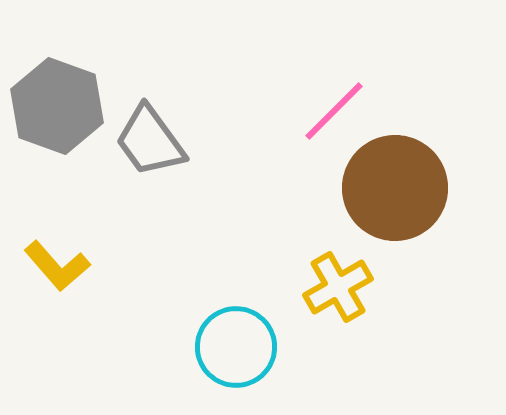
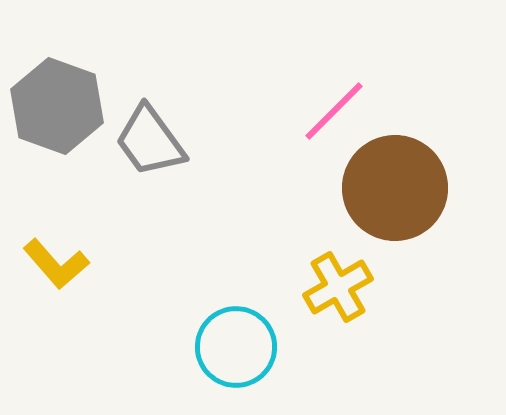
yellow L-shape: moved 1 px left, 2 px up
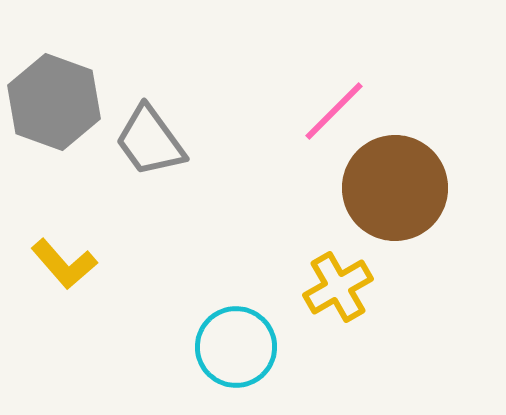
gray hexagon: moved 3 px left, 4 px up
yellow L-shape: moved 8 px right
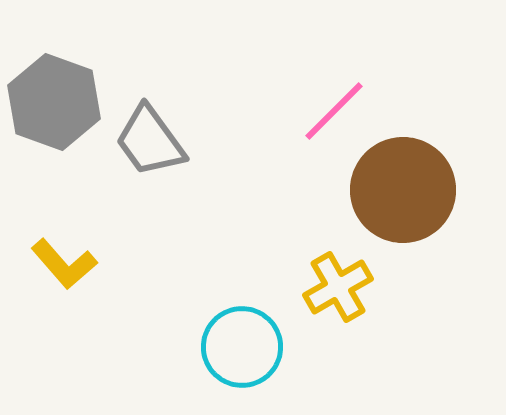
brown circle: moved 8 px right, 2 px down
cyan circle: moved 6 px right
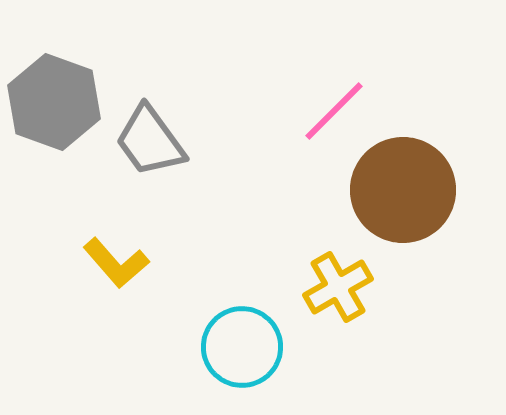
yellow L-shape: moved 52 px right, 1 px up
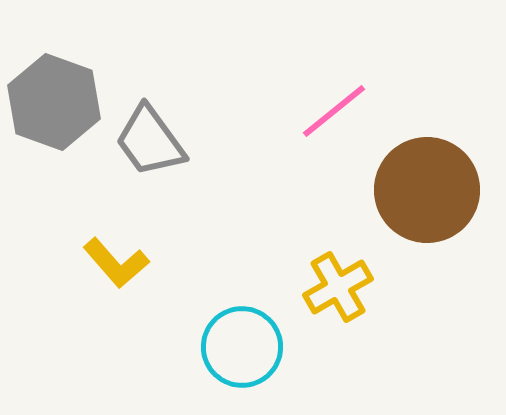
pink line: rotated 6 degrees clockwise
brown circle: moved 24 px right
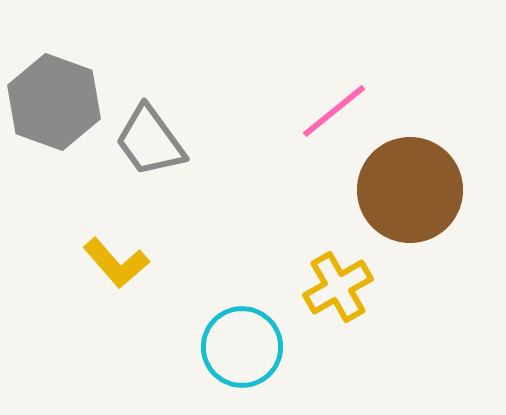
brown circle: moved 17 px left
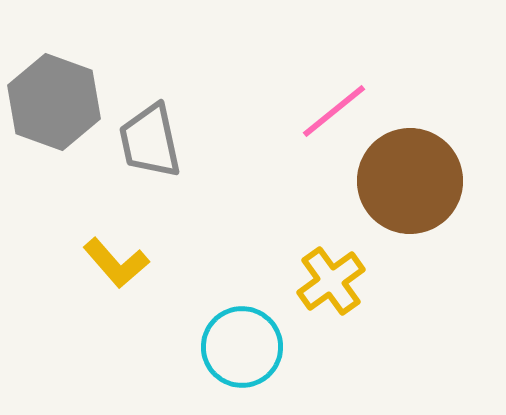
gray trapezoid: rotated 24 degrees clockwise
brown circle: moved 9 px up
yellow cross: moved 7 px left, 6 px up; rotated 6 degrees counterclockwise
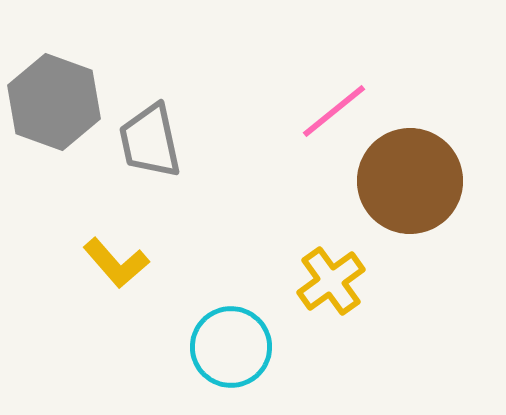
cyan circle: moved 11 px left
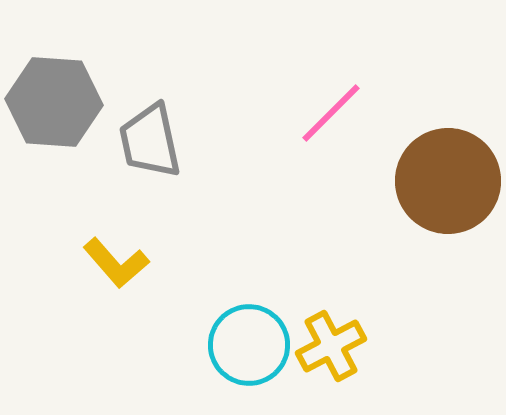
gray hexagon: rotated 16 degrees counterclockwise
pink line: moved 3 px left, 2 px down; rotated 6 degrees counterclockwise
brown circle: moved 38 px right
yellow cross: moved 65 px down; rotated 8 degrees clockwise
cyan circle: moved 18 px right, 2 px up
